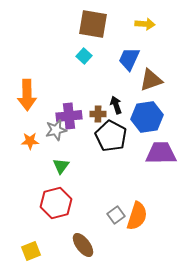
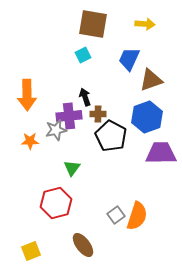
cyan square: moved 1 px left, 1 px up; rotated 21 degrees clockwise
black arrow: moved 31 px left, 8 px up
blue hexagon: rotated 12 degrees counterclockwise
green triangle: moved 11 px right, 2 px down
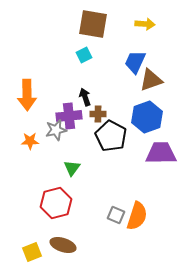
cyan square: moved 1 px right
blue trapezoid: moved 6 px right, 3 px down
gray square: rotated 30 degrees counterclockwise
brown ellipse: moved 20 px left; rotated 35 degrees counterclockwise
yellow square: moved 1 px right, 1 px down
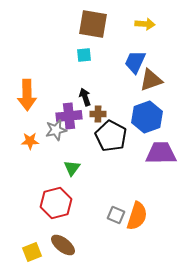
cyan square: rotated 21 degrees clockwise
brown ellipse: rotated 20 degrees clockwise
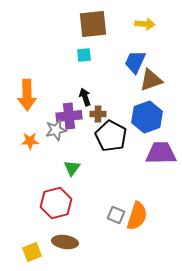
brown square: rotated 16 degrees counterclockwise
brown ellipse: moved 2 px right, 3 px up; rotated 30 degrees counterclockwise
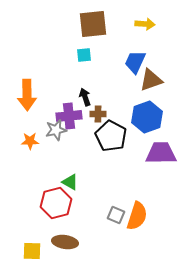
green triangle: moved 2 px left, 14 px down; rotated 36 degrees counterclockwise
yellow square: moved 1 px up; rotated 24 degrees clockwise
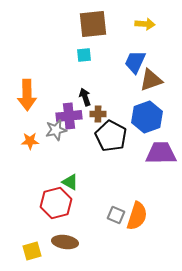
yellow square: rotated 18 degrees counterclockwise
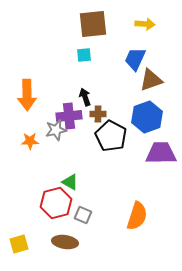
blue trapezoid: moved 3 px up
gray square: moved 33 px left
yellow square: moved 13 px left, 7 px up
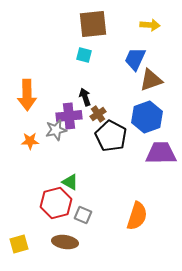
yellow arrow: moved 5 px right, 1 px down
cyan square: rotated 21 degrees clockwise
brown cross: rotated 35 degrees counterclockwise
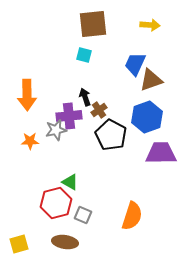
blue trapezoid: moved 5 px down
brown cross: moved 1 px right, 4 px up
black pentagon: moved 1 px up
orange semicircle: moved 5 px left
